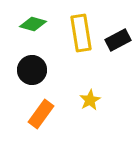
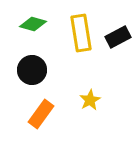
black rectangle: moved 3 px up
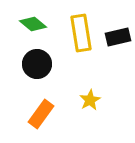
green diamond: rotated 24 degrees clockwise
black rectangle: rotated 15 degrees clockwise
black circle: moved 5 px right, 6 px up
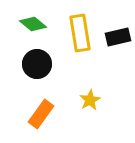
yellow rectangle: moved 1 px left
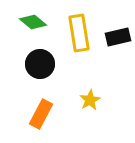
green diamond: moved 2 px up
yellow rectangle: moved 1 px left
black circle: moved 3 px right
orange rectangle: rotated 8 degrees counterclockwise
